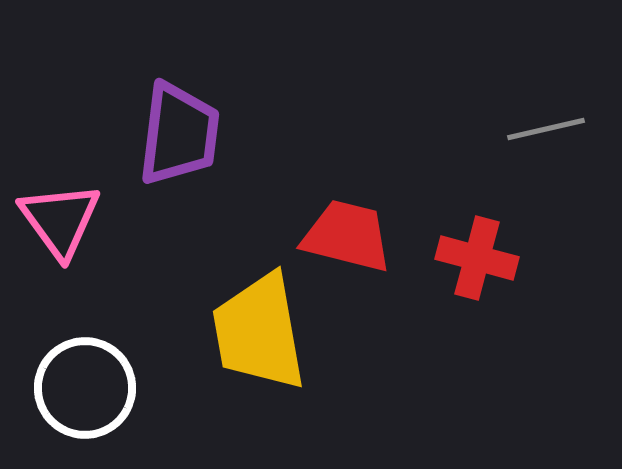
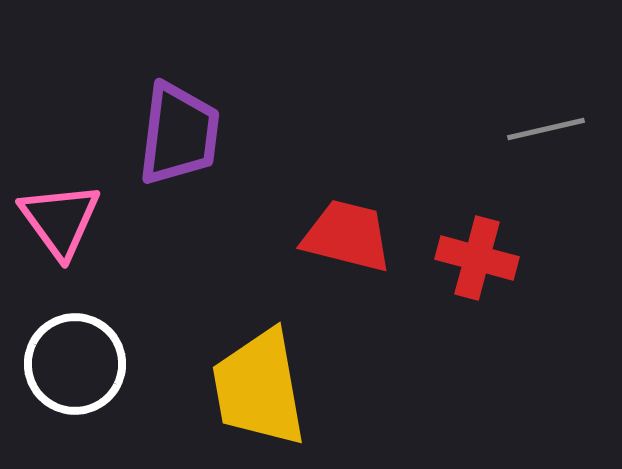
yellow trapezoid: moved 56 px down
white circle: moved 10 px left, 24 px up
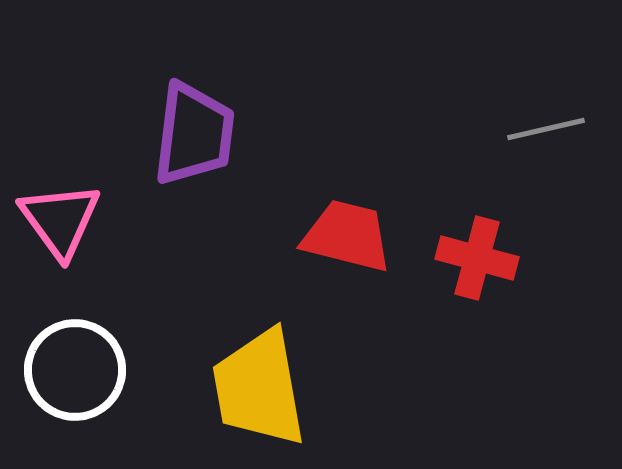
purple trapezoid: moved 15 px right
white circle: moved 6 px down
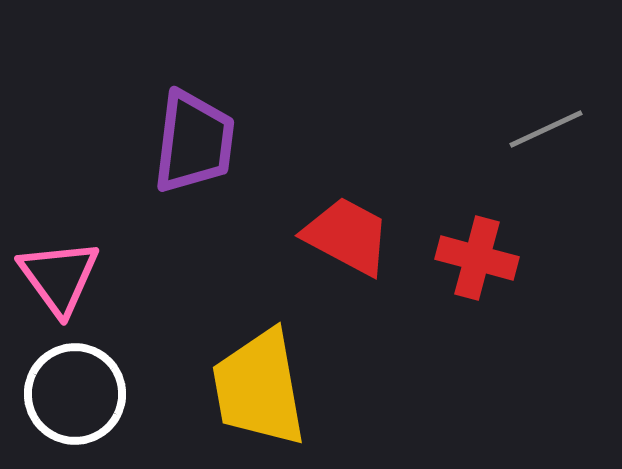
gray line: rotated 12 degrees counterclockwise
purple trapezoid: moved 8 px down
pink triangle: moved 1 px left, 57 px down
red trapezoid: rotated 14 degrees clockwise
white circle: moved 24 px down
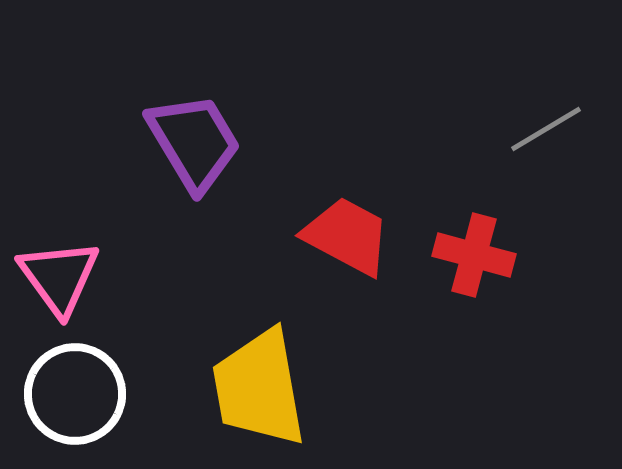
gray line: rotated 6 degrees counterclockwise
purple trapezoid: rotated 38 degrees counterclockwise
red cross: moved 3 px left, 3 px up
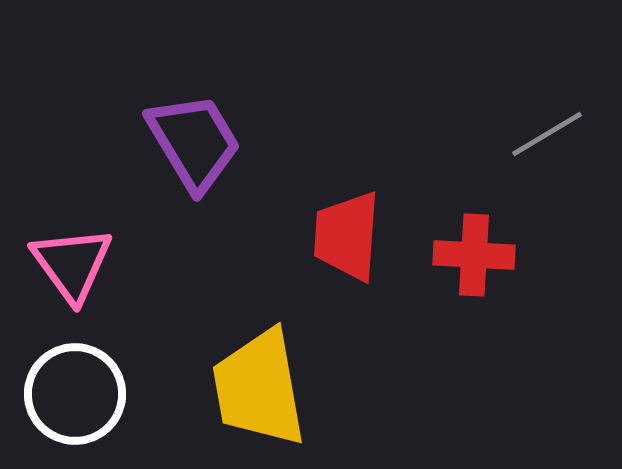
gray line: moved 1 px right, 5 px down
red trapezoid: rotated 114 degrees counterclockwise
red cross: rotated 12 degrees counterclockwise
pink triangle: moved 13 px right, 13 px up
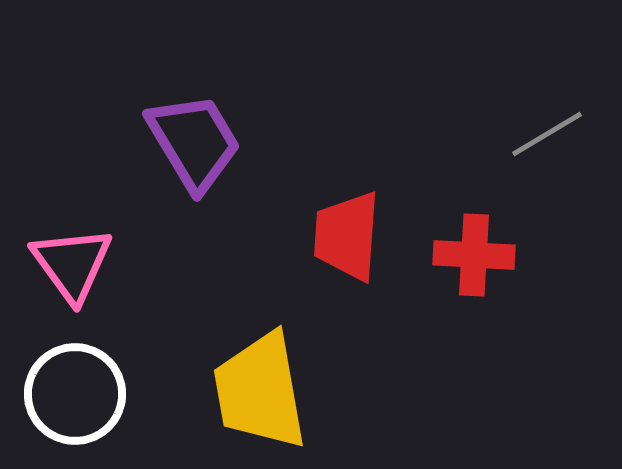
yellow trapezoid: moved 1 px right, 3 px down
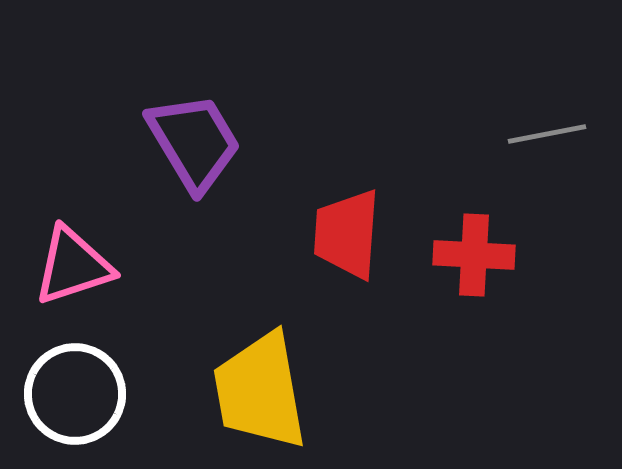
gray line: rotated 20 degrees clockwise
red trapezoid: moved 2 px up
pink triangle: moved 1 px right, 2 px down; rotated 48 degrees clockwise
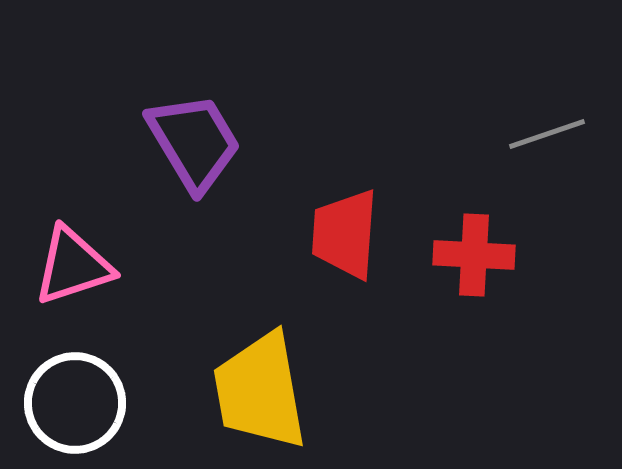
gray line: rotated 8 degrees counterclockwise
red trapezoid: moved 2 px left
white circle: moved 9 px down
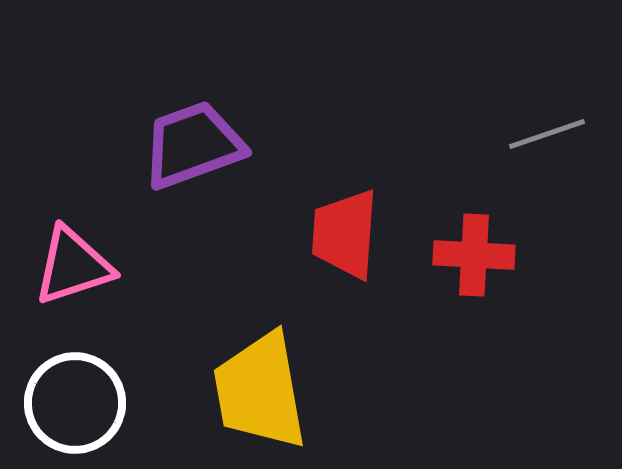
purple trapezoid: moved 1 px left, 3 px down; rotated 79 degrees counterclockwise
